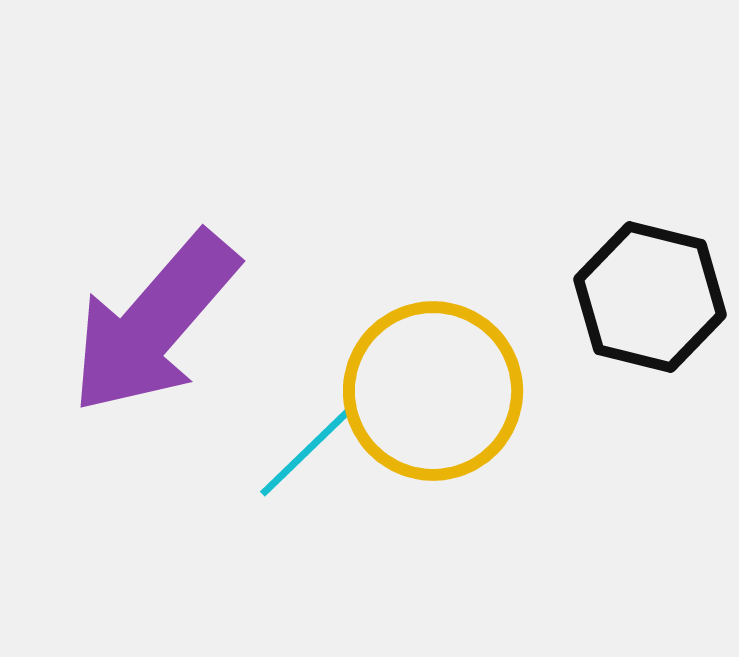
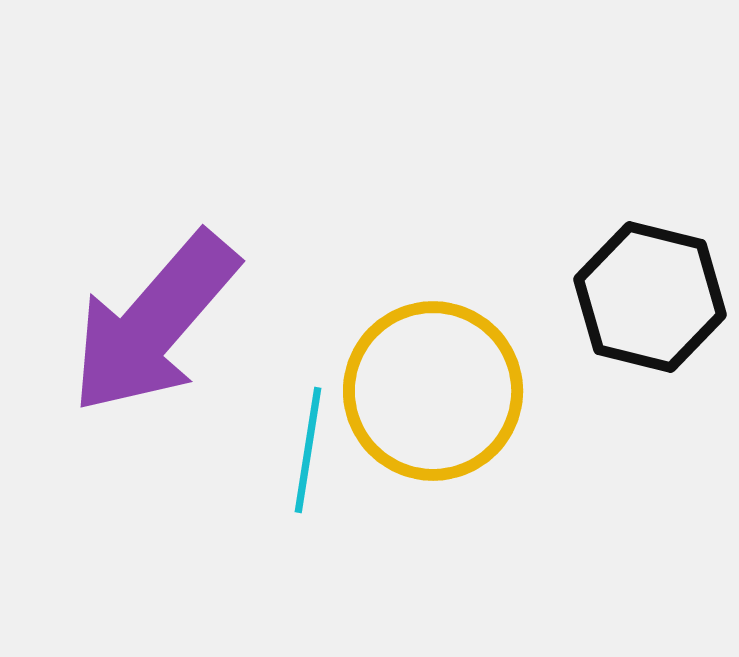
cyan line: rotated 37 degrees counterclockwise
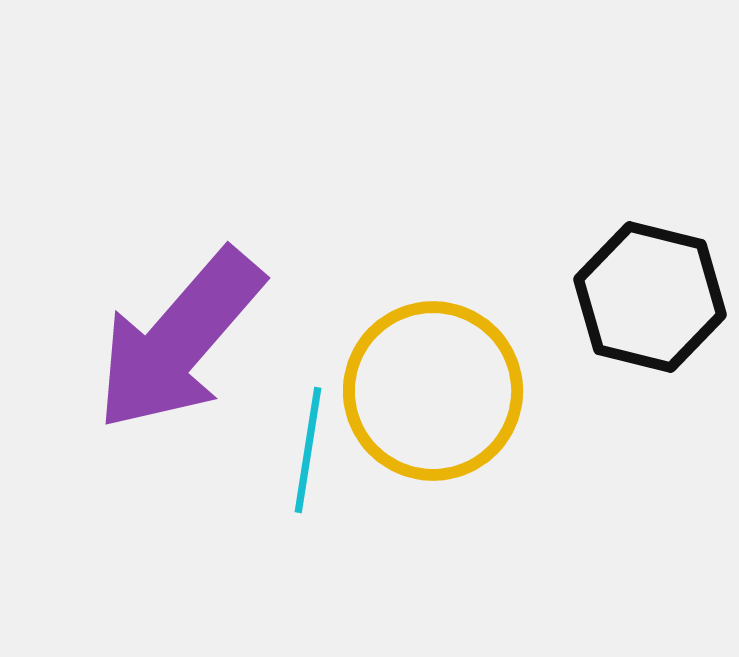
purple arrow: moved 25 px right, 17 px down
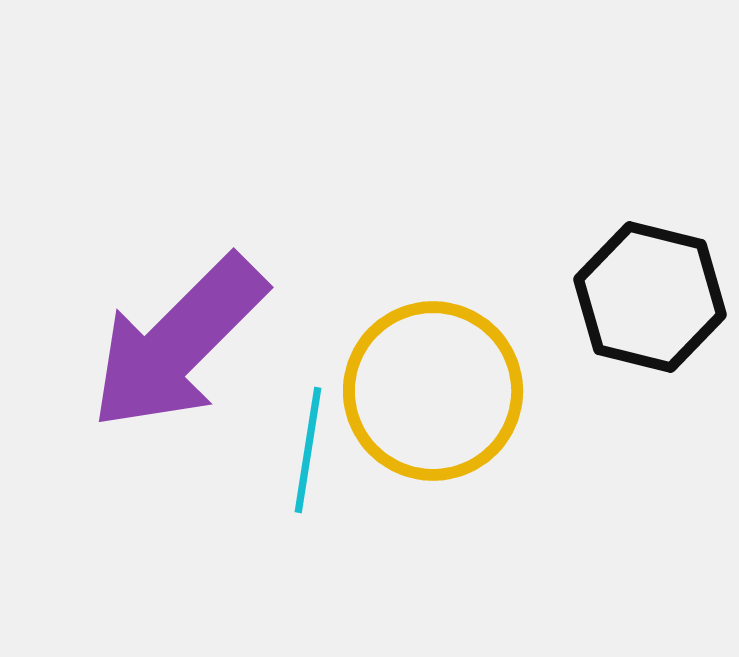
purple arrow: moved 1 px left, 3 px down; rotated 4 degrees clockwise
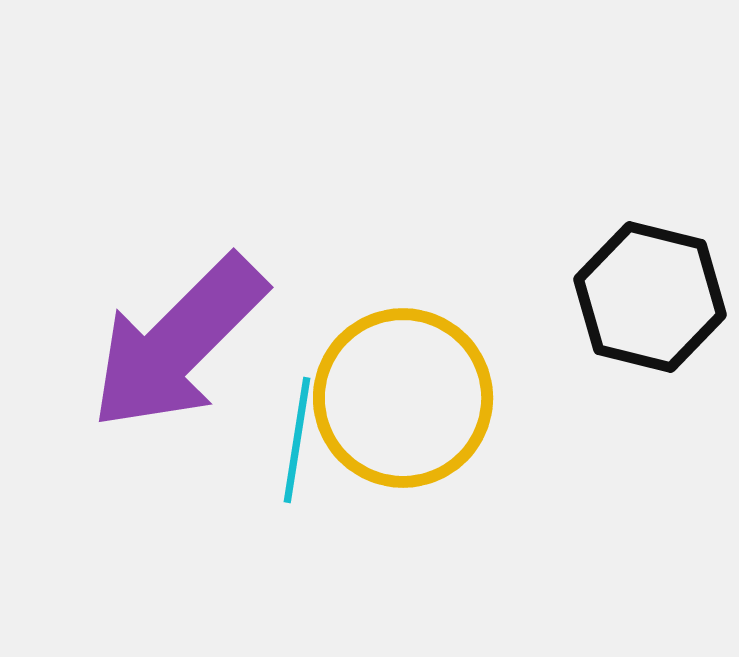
yellow circle: moved 30 px left, 7 px down
cyan line: moved 11 px left, 10 px up
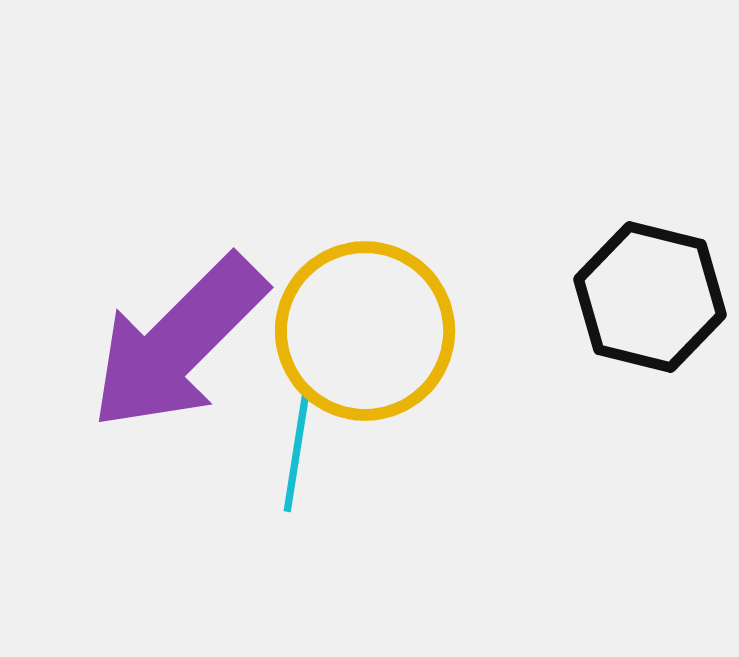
yellow circle: moved 38 px left, 67 px up
cyan line: moved 9 px down
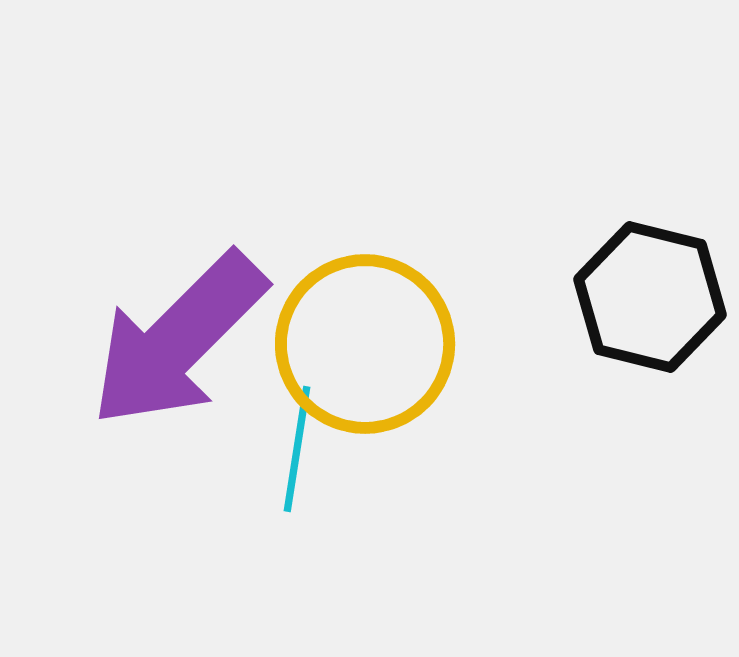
yellow circle: moved 13 px down
purple arrow: moved 3 px up
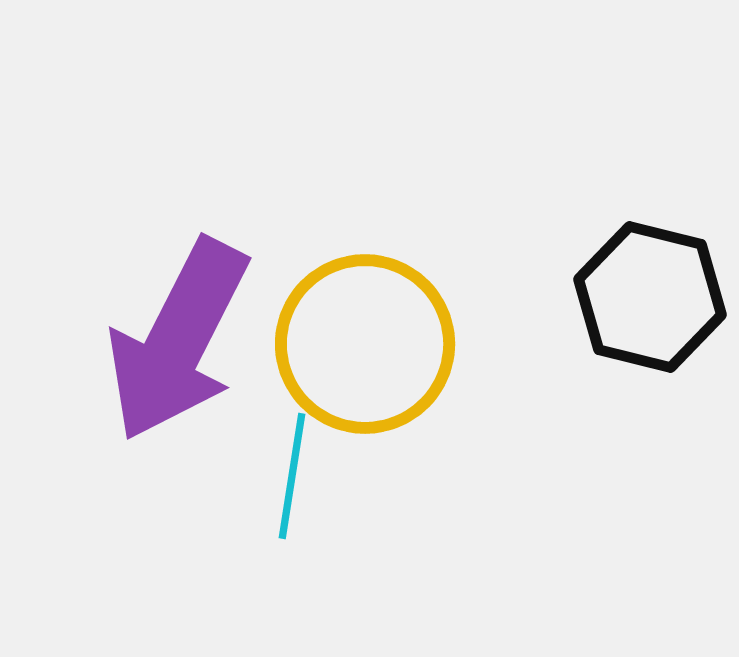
purple arrow: rotated 18 degrees counterclockwise
cyan line: moved 5 px left, 27 px down
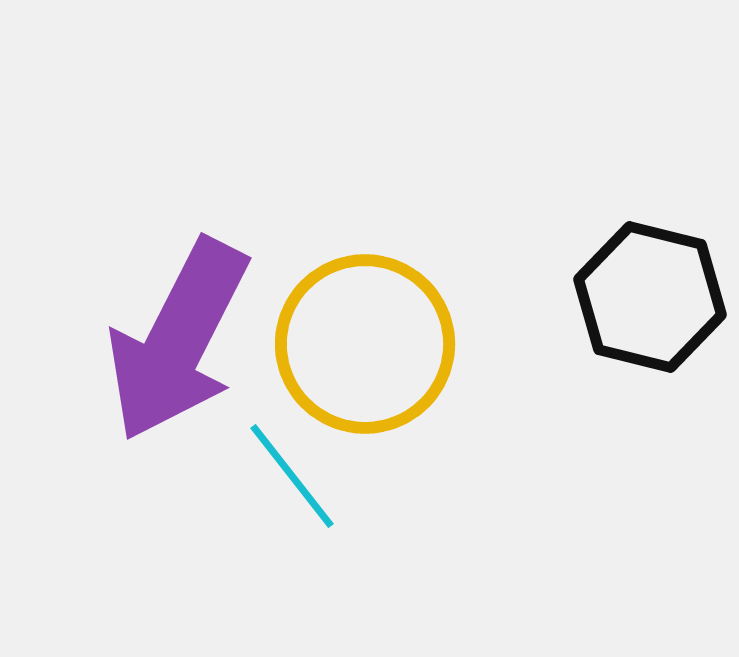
cyan line: rotated 47 degrees counterclockwise
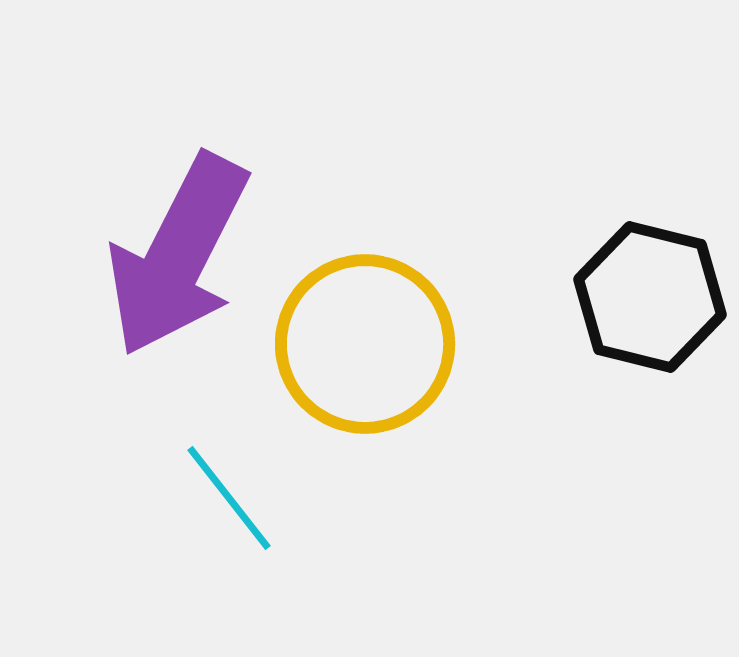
purple arrow: moved 85 px up
cyan line: moved 63 px left, 22 px down
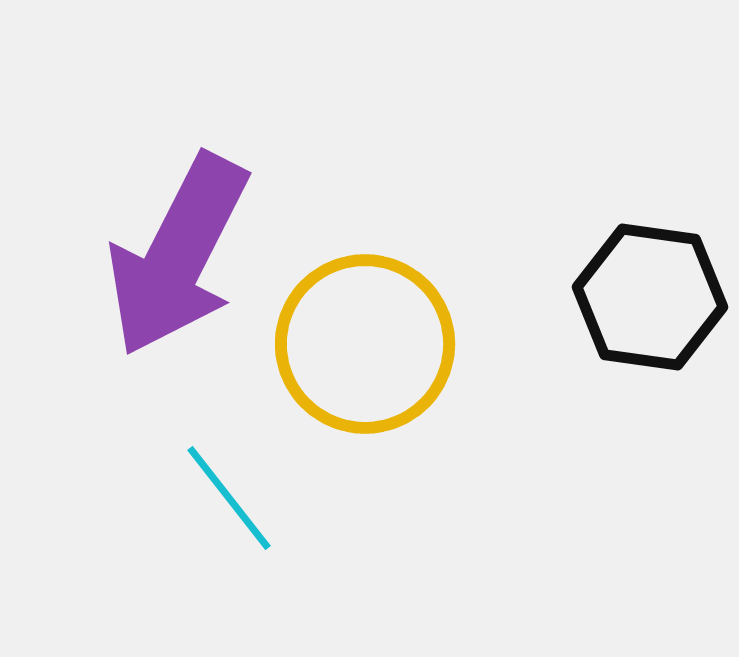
black hexagon: rotated 6 degrees counterclockwise
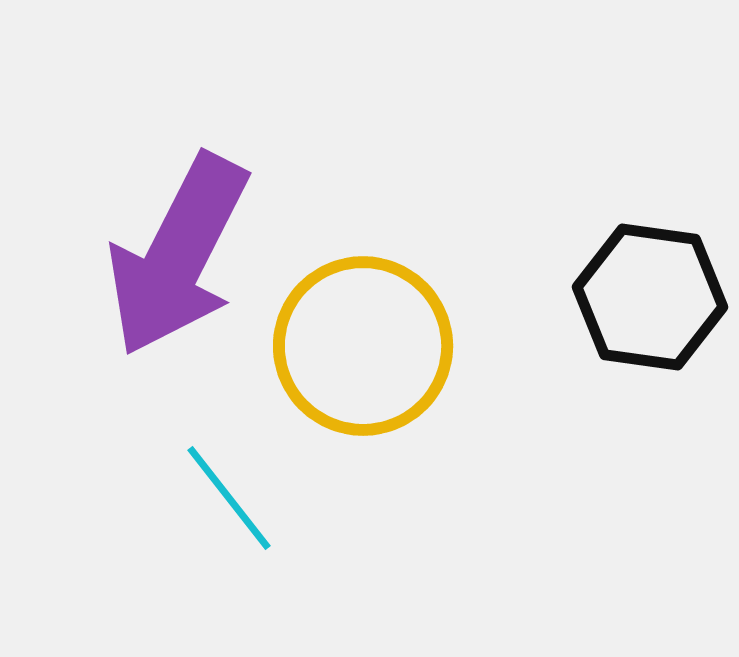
yellow circle: moved 2 px left, 2 px down
